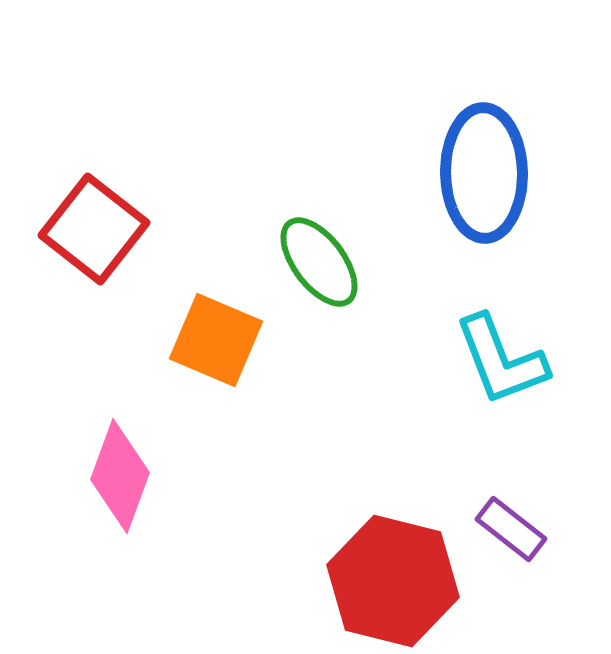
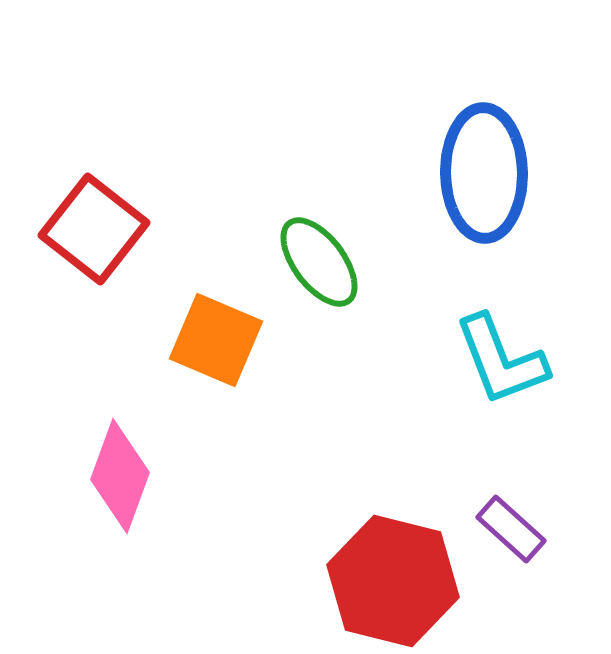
purple rectangle: rotated 4 degrees clockwise
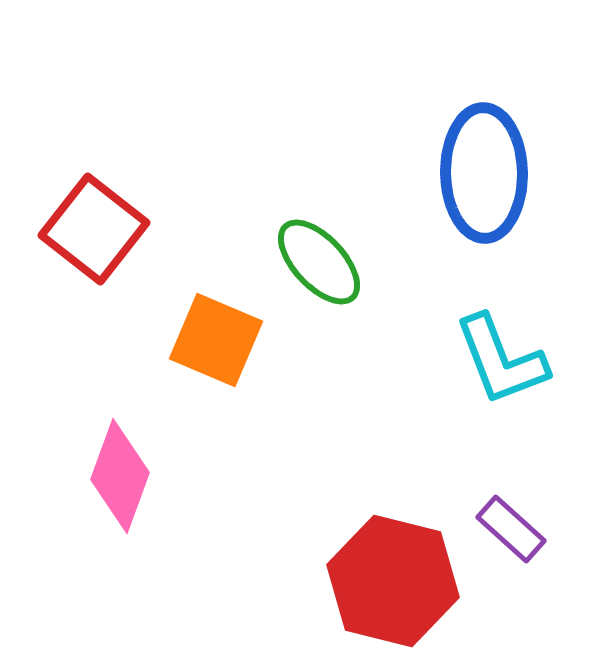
green ellipse: rotated 6 degrees counterclockwise
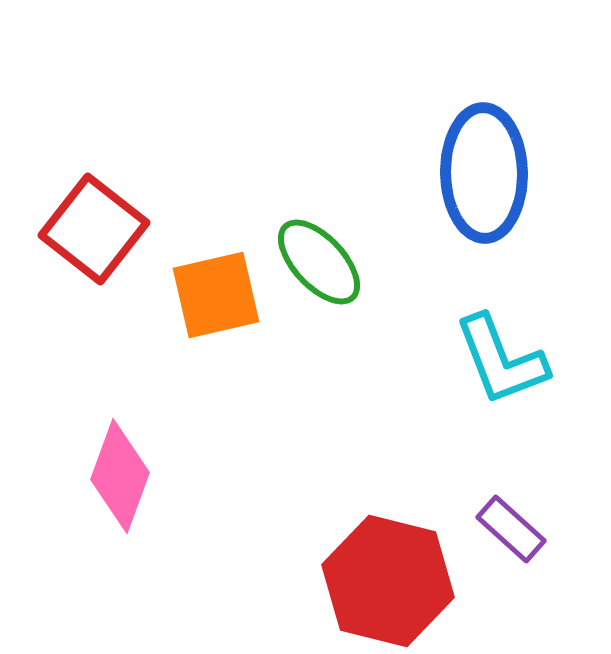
orange square: moved 45 px up; rotated 36 degrees counterclockwise
red hexagon: moved 5 px left
